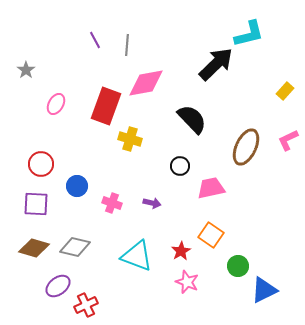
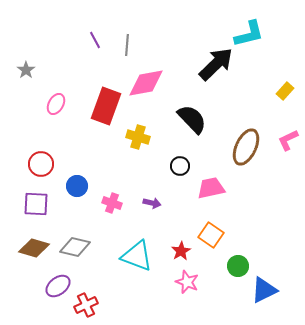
yellow cross: moved 8 px right, 2 px up
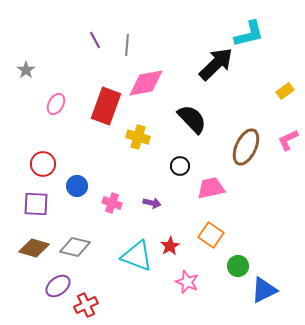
yellow rectangle: rotated 12 degrees clockwise
red circle: moved 2 px right
red star: moved 11 px left, 5 px up
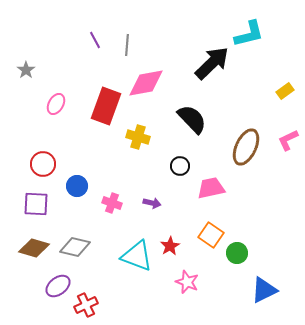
black arrow: moved 4 px left, 1 px up
green circle: moved 1 px left, 13 px up
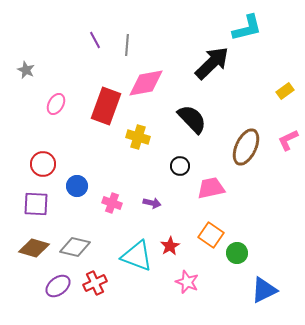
cyan L-shape: moved 2 px left, 6 px up
gray star: rotated 12 degrees counterclockwise
red cross: moved 9 px right, 22 px up
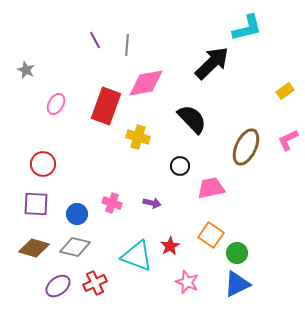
blue circle: moved 28 px down
blue triangle: moved 27 px left, 6 px up
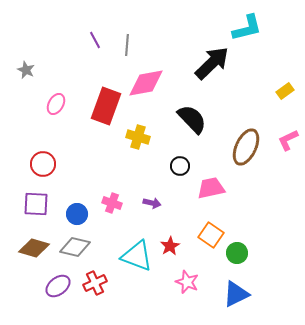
blue triangle: moved 1 px left, 10 px down
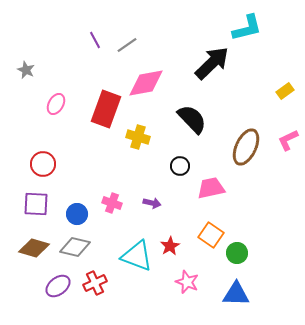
gray line: rotated 50 degrees clockwise
red rectangle: moved 3 px down
blue triangle: rotated 28 degrees clockwise
